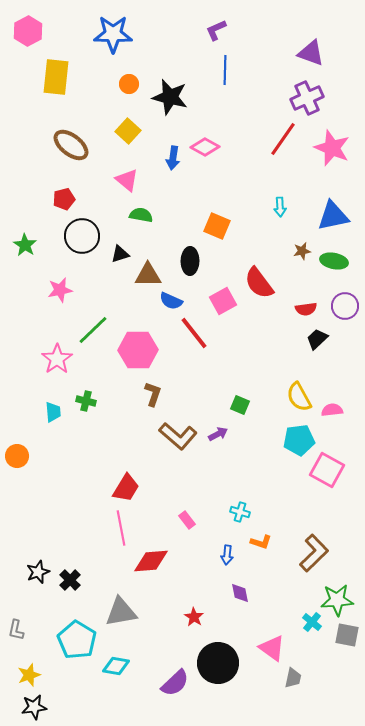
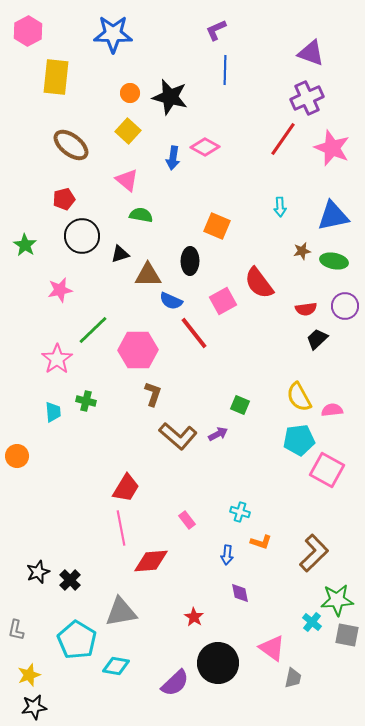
orange circle at (129, 84): moved 1 px right, 9 px down
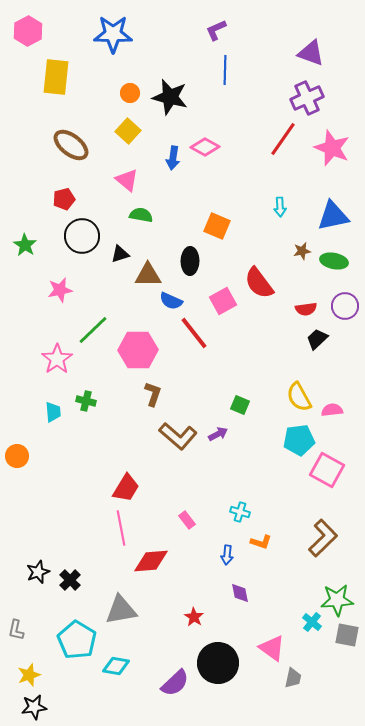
brown L-shape at (314, 553): moved 9 px right, 15 px up
gray triangle at (121, 612): moved 2 px up
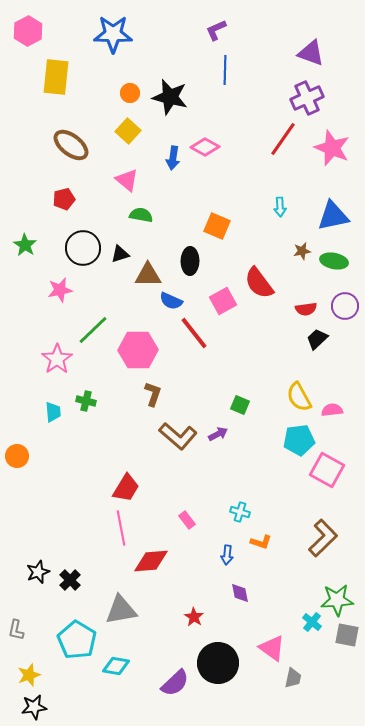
black circle at (82, 236): moved 1 px right, 12 px down
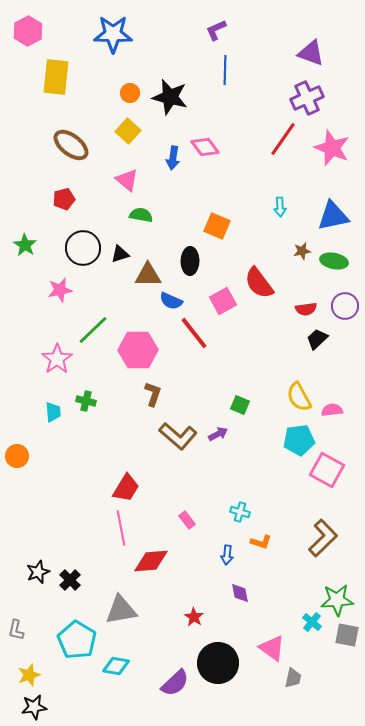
pink diamond at (205, 147): rotated 24 degrees clockwise
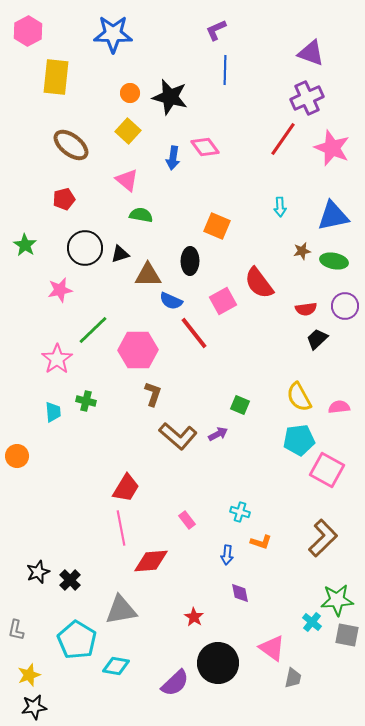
black circle at (83, 248): moved 2 px right
pink semicircle at (332, 410): moved 7 px right, 3 px up
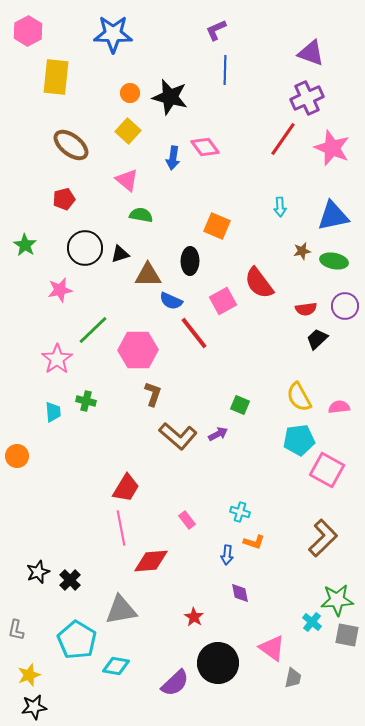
orange L-shape at (261, 542): moved 7 px left
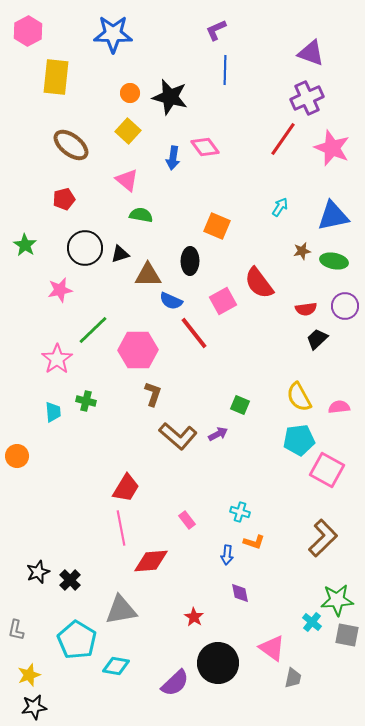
cyan arrow at (280, 207): rotated 144 degrees counterclockwise
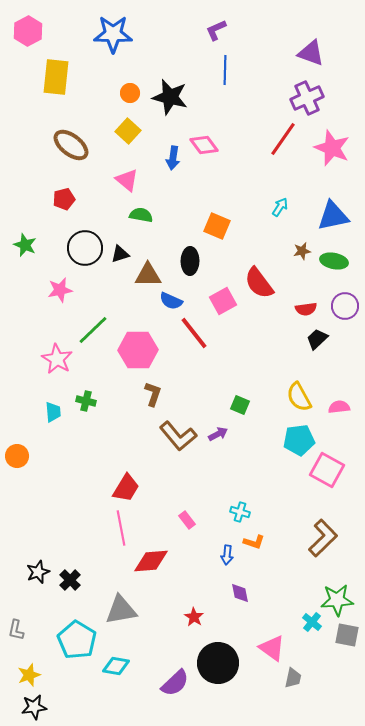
pink diamond at (205, 147): moved 1 px left, 2 px up
green star at (25, 245): rotated 10 degrees counterclockwise
pink star at (57, 359): rotated 8 degrees counterclockwise
brown L-shape at (178, 436): rotated 9 degrees clockwise
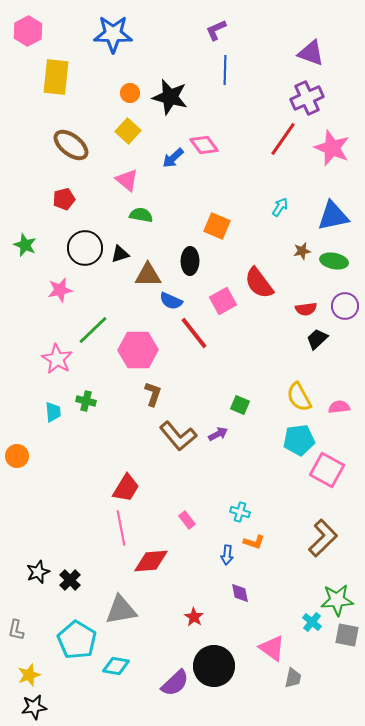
blue arrow at (173, 158): rotated 40 degrees clockwise
black circle at (218, 663): moved 4 px left, 3 px down
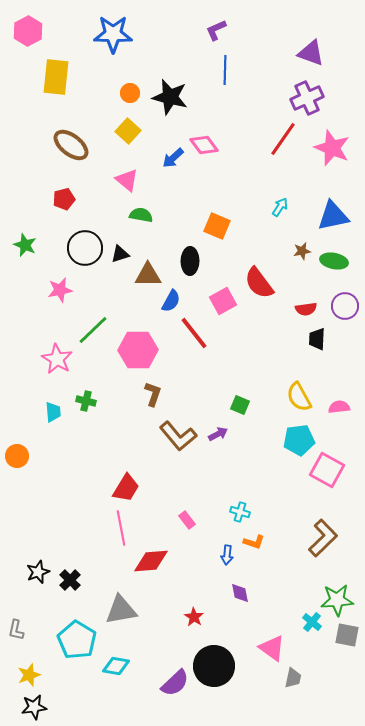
blue semicircle at (171, 301): rotated 85 degrees counterclockwise
black trapezoid at (317, 339): rotated 45 degrees counterclockwise
